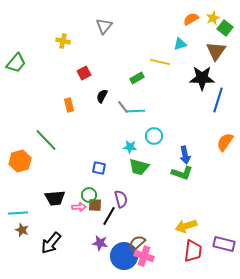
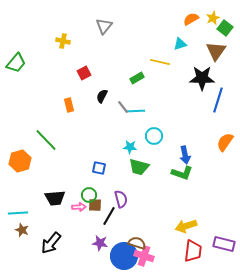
brown semicircle at (137, 243): rotated 60 degrees clockwise
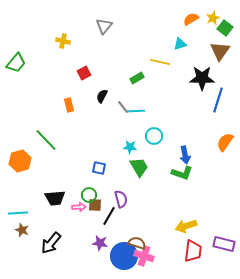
brown triangle at (216, 51): moved 4 px right
green trapezoid at (139, 167): rotated 135 degrees counterclockwise
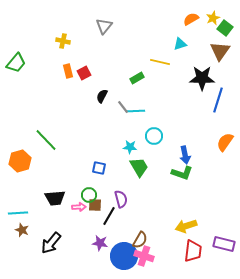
orange rectangle at (69, 105): moved 1 px left, 34 px up
brown semicircle at (137, 243): moved 3 px right, 3 px up; rotated 102 degrees clockwise
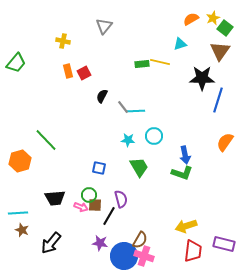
green rectangle at (137, 78): moved 5 px right, 14 px up; rotated 24 degrees clockwise
cyan star at (130, 147): moved 2 px left, 7 px up
pink arrow at (79, 207): moved 2 px right; rotated 24 degrees clockwise
